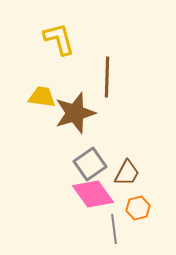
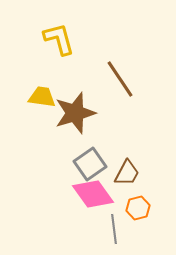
brown line: moved 13 px right, 2 px down; rotated 36 degrees counterclockwise
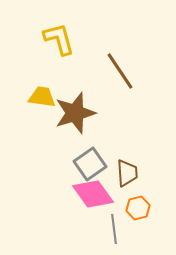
brown line: moved 8 px up
brown trapezoid: rotated 32 degrees counterclockwise
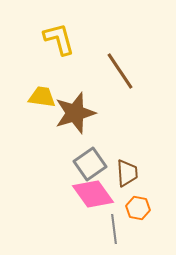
orange hexagon: rotated 25 degrees clockwise
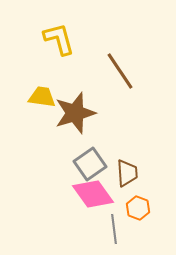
orange hexagon: rotated 10 degrees clockwise
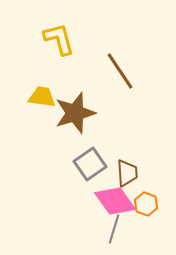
pink diamond: moved 22 px right, 7 px down
orange hexagon: moved 8 px right, 4 px up
gray line: rotated 24 degrees clockwise
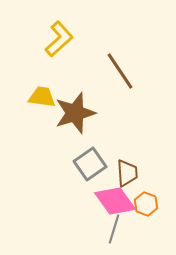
yellow L-shape: rotated 63 degrees clockwise
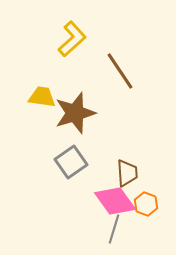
yellow L-shape: moved 13 px right
gray square: moved 19 px left, 2 px up
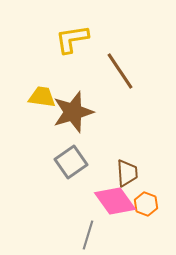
yellow L-shape: rotated 147 degrees counterclockwise
brown star: moved 2 px left, 1 px up
gray line: moved 26 px left, 6 px down
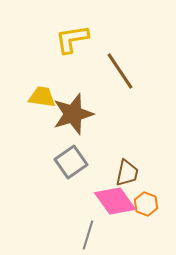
brown star: moved 2 px down
brown trapezoid: rotated 16 degrees clockwise
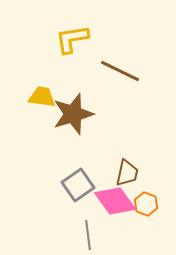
brown line: rotated 30 degrees counterclockwise
gray square: moved 7 px right, 23 px down
gray line: rotated 24 degrees counterclockwise
